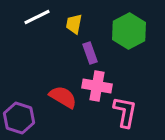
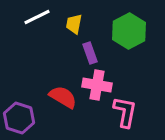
pink cross: moved 1 px up
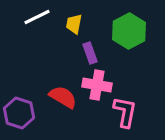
purple hexagon: moved 5 px up
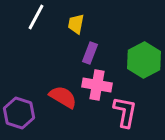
white line: moved 1 px left; rotated 36 degrees counterclockwise
yellow trapezoid: moved 2 px right
green hexagon: moved 15 px right, 29 px down
purple rectangle: rotated 40 degrees clockwise
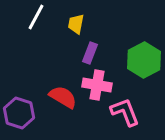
pink L-shape: rotated 32 degrees counterclockwise
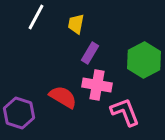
purple rectangle: rotated 10 degrees clockwise
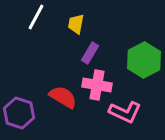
pink L-shape: rotated 136 degrees clockwise
